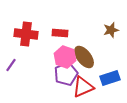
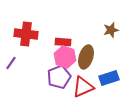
red rectangle: moved 3 px right, 9 px down
brown ellipse: moved 2 px right; rotated 55 degrees clockwise
purple line: moved 2 px up
purple pentagon: moved 7 px left, 3 px down
blue rectangle: moved 1 px left
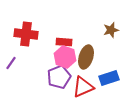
red rectangle: moved 1 px right
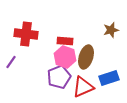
red rectangle: moved 1 px right, 1 px up
purple line: moved 1 px up
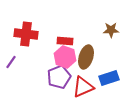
brown star: rotated 14 degrees clockwise
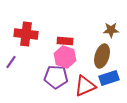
brown ellipse: moved 16 px right, 1 px up
purple pentagon: moved 3 px left; rotated 25 degrees clockwise
red triangle: moved 2 px right, 1 px up
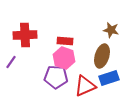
brown star: rotated 14 degrees clockwise
red cross: moved 1 px left, 1 px down; rotated 10 degrees counterclockwise
pink hexagon: moved 1 px left, 1 px down
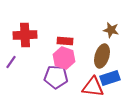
blue rectangle: moved 1 px right
red triangle: moved 8 px right, 1 px down; rotated 30 degrees clockwise
